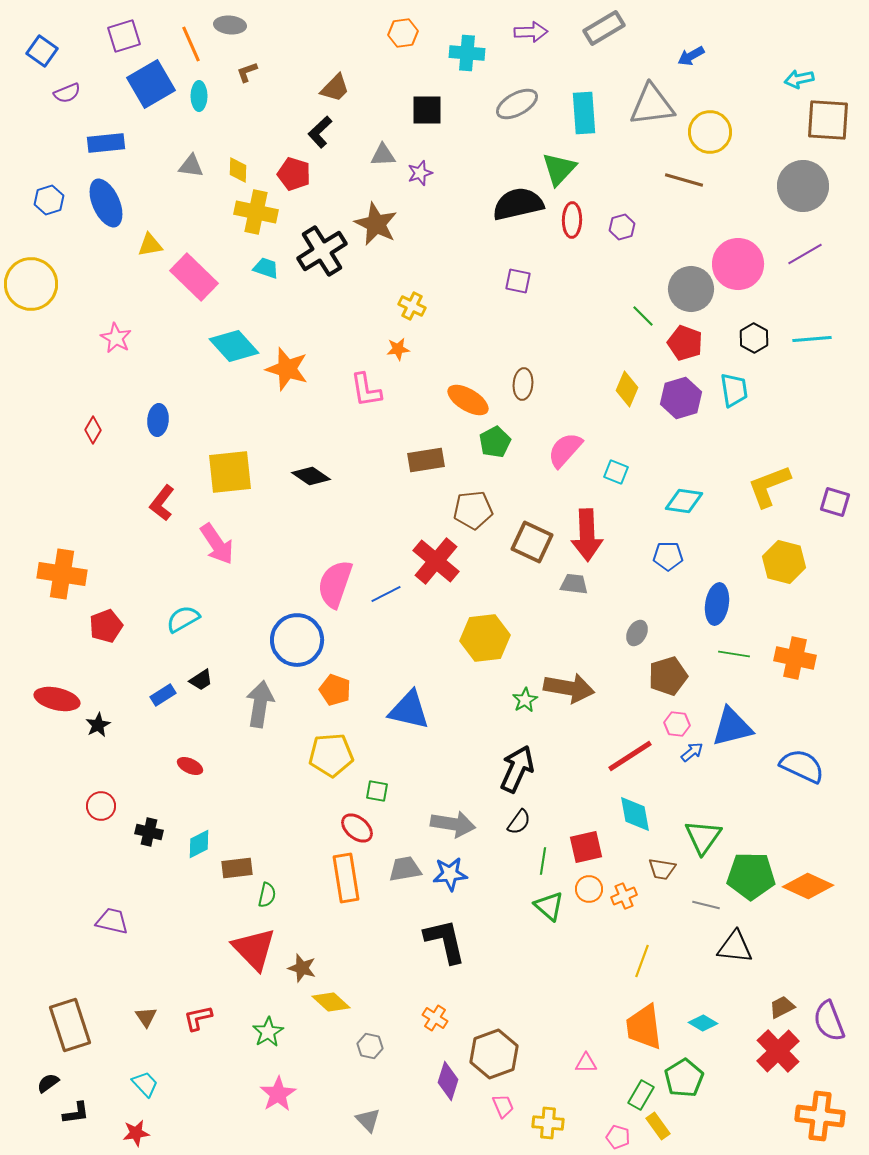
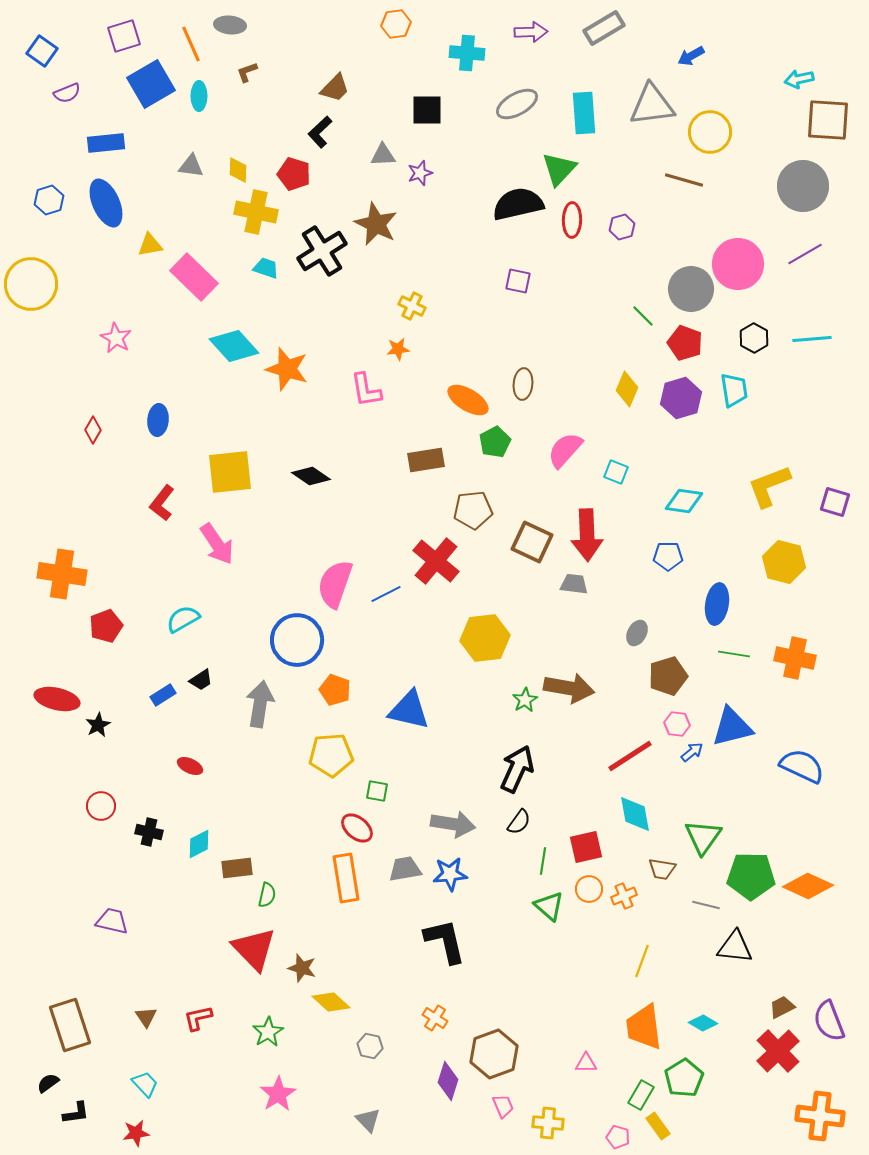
orange hexagon at (403, 33): moved 7 px left, 9 px up
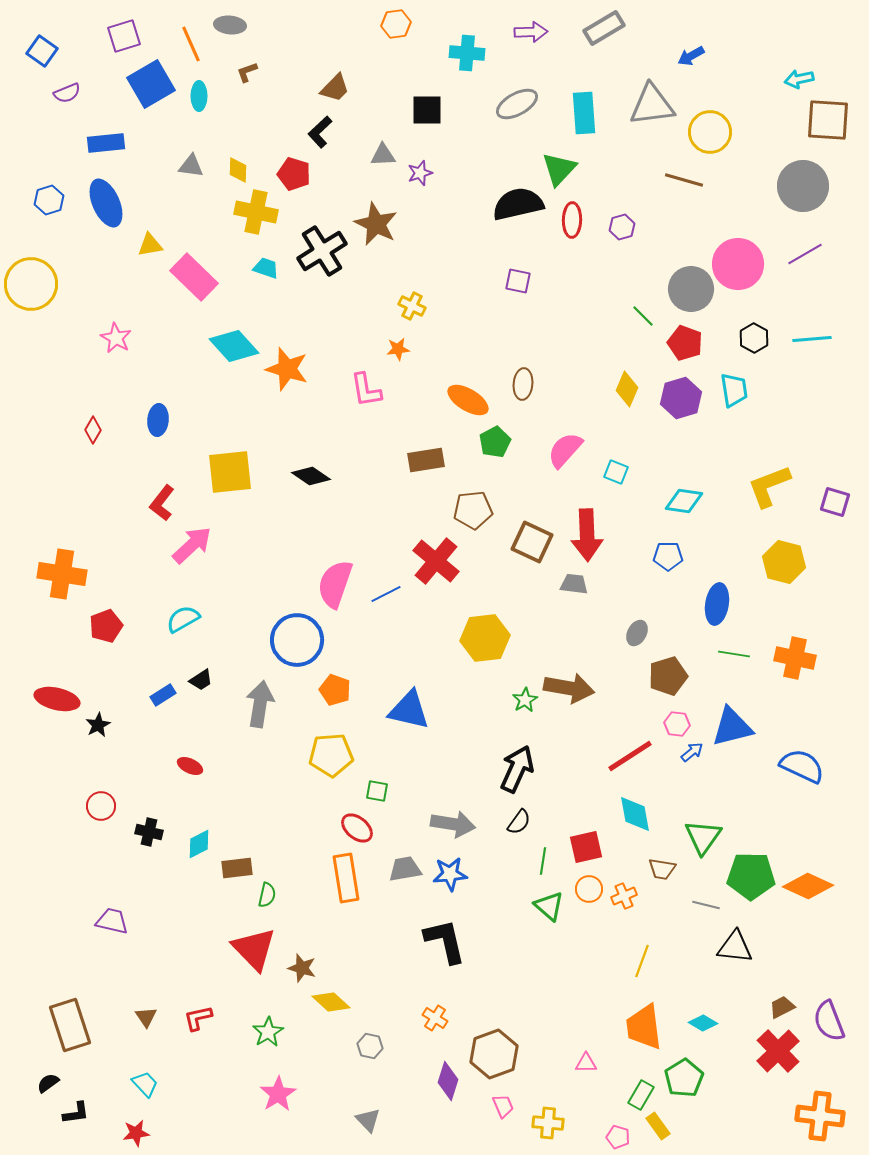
pink arrow at (217, 544): moved 25 px left, 1 px down; rotated 99 degrees counterclockwise
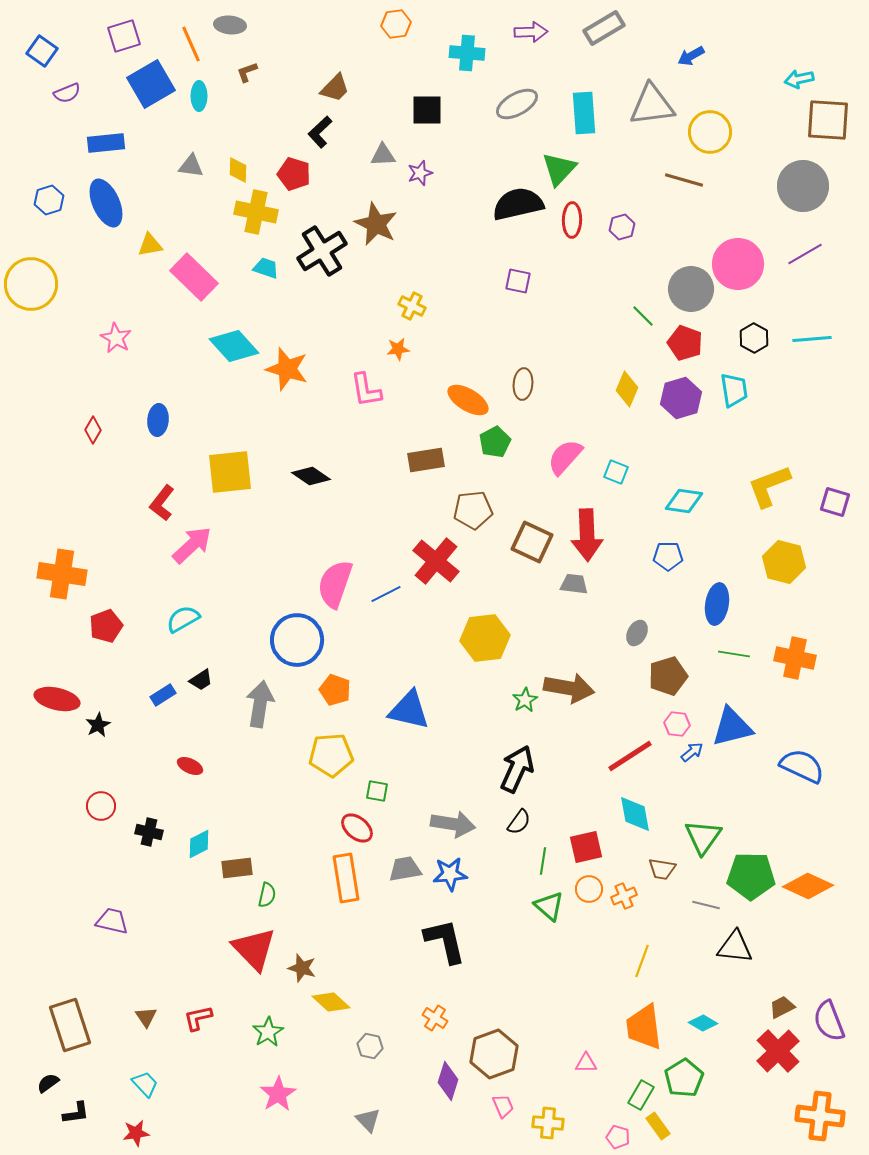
pink semicircle at (565, 450): moved 7 px down
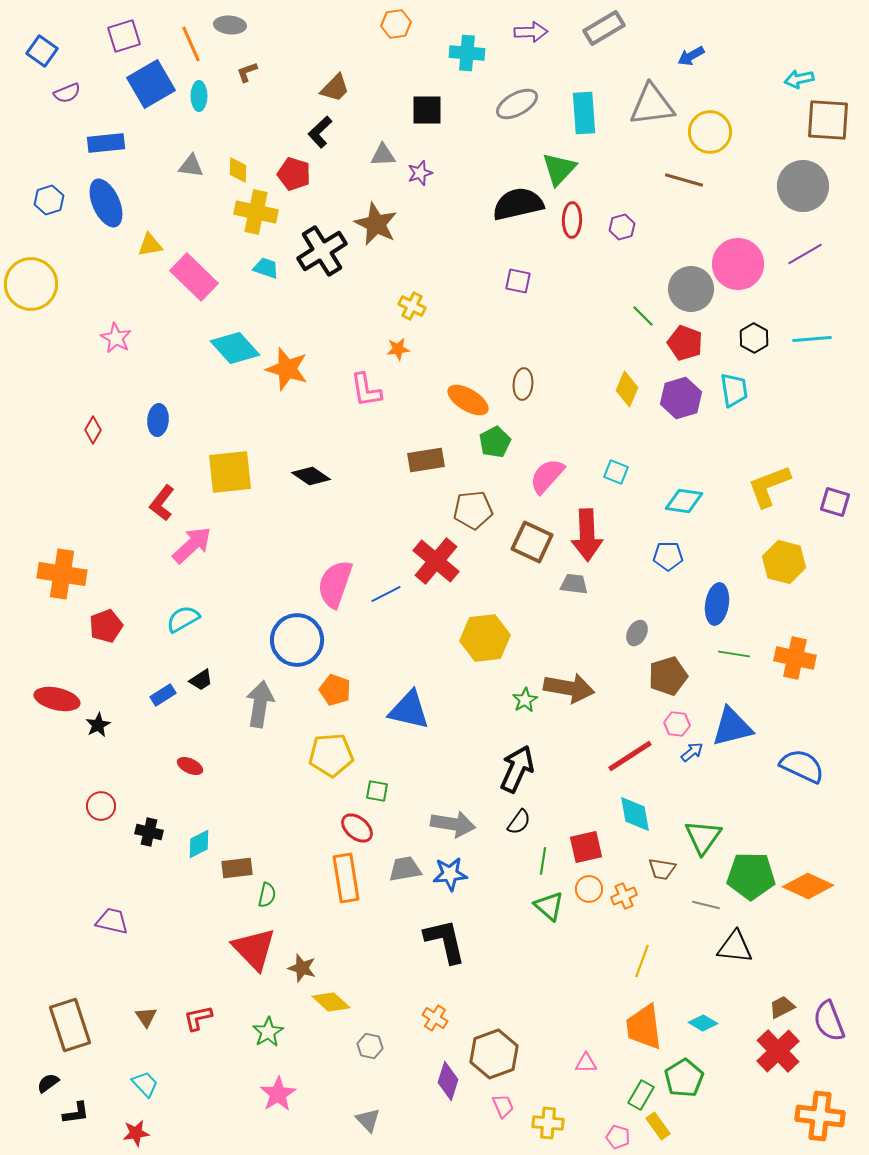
cyan diamond at (234, 346): moved 1 px right, 2 px down
pink semicircle at (565, 457): moved 18 px left, 19 px down
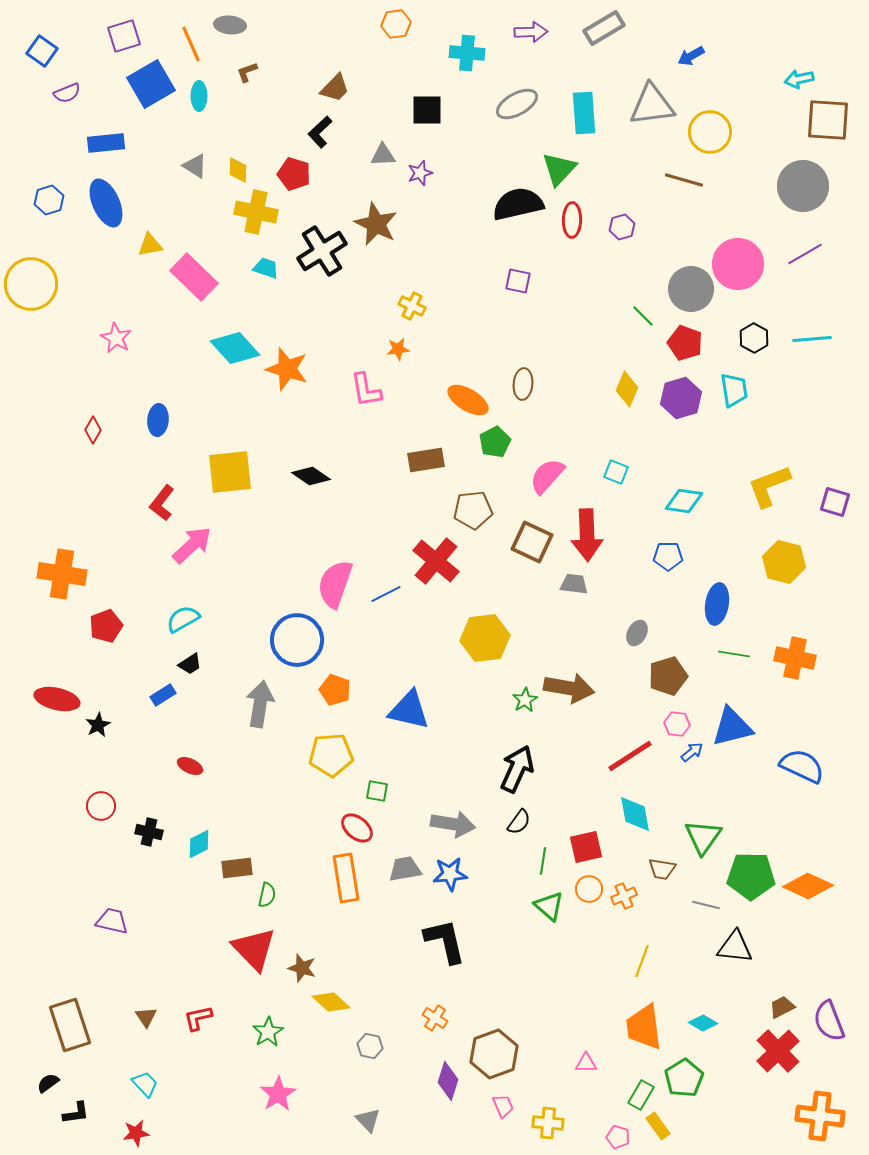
gray triangle at (191, 166): moved 4 px right; rotated 24 degrees clockwise
black trapezoid at (201, 680): moved 11 px left, 16 px up
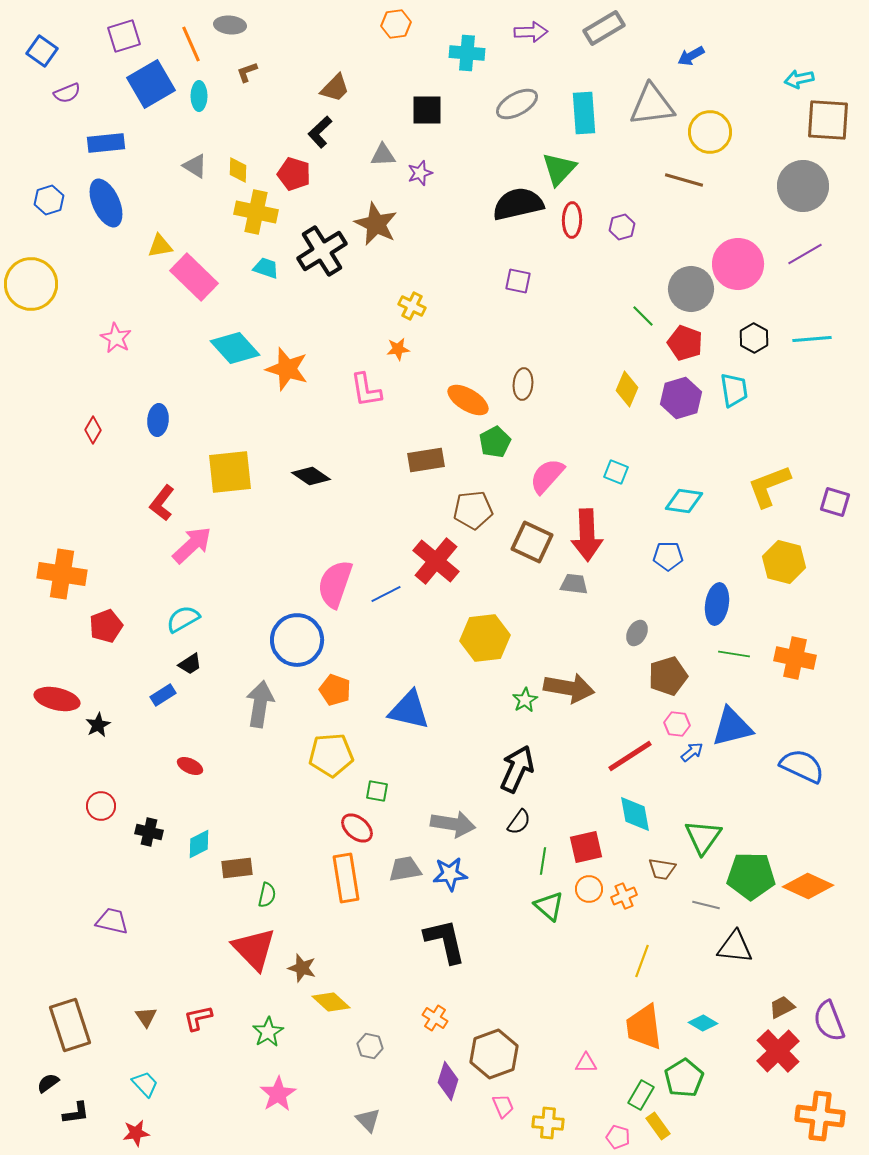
yellow triangle at (150, 245): moved 10 px right, 1 px down
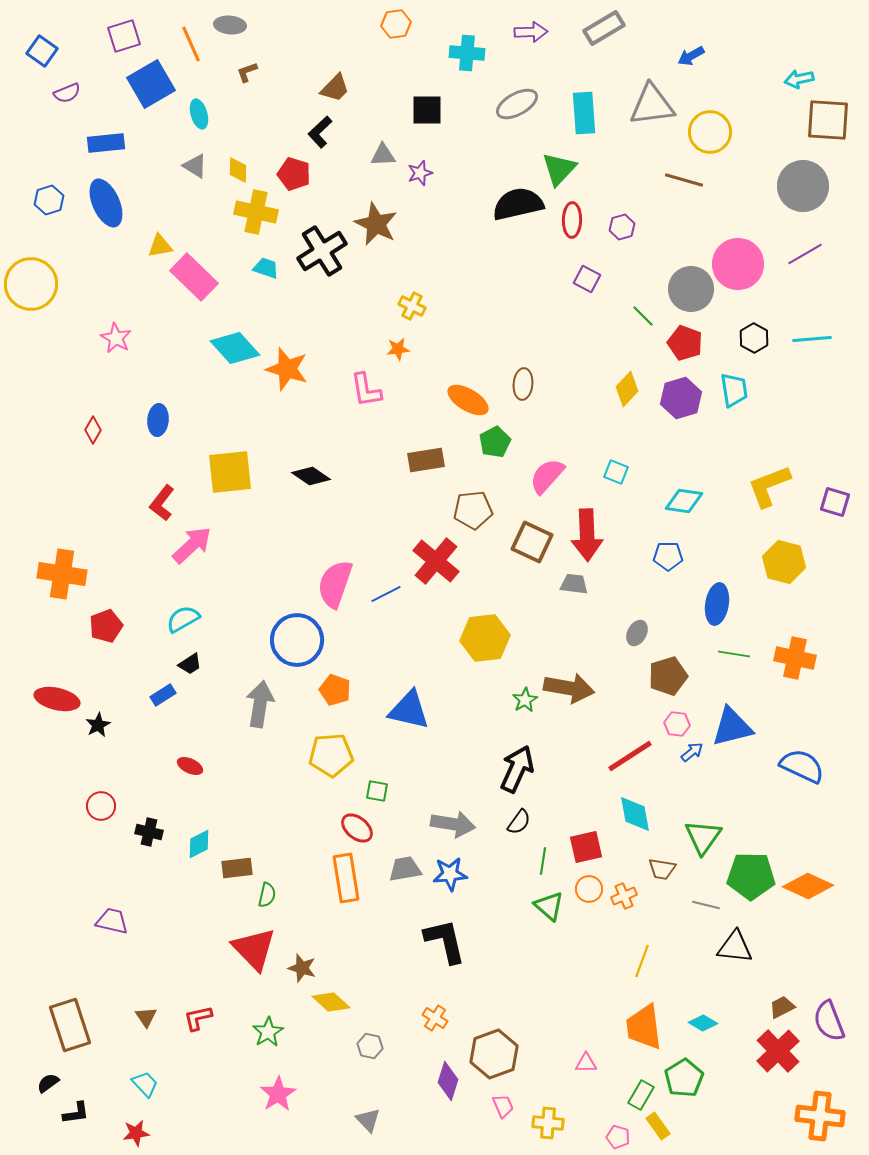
cyan ellipse at (199, 96): moved 18 px down; rotated 16 degrees counterclockwise
purple square at (518, 281): moved 69 px right, 2 px up; rotated 16 degrees clockwise
yellow diamond at (627, 389): rotated 20 degrees clockwise
